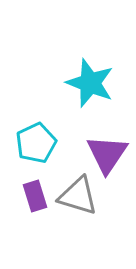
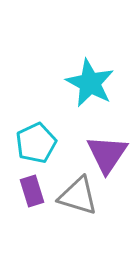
cyan star: rotated 6 degrees clockwise
purple rectangle: moved 3 px left, 5 px up
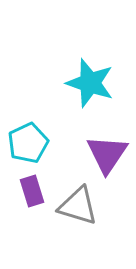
cyan star: rotated 9 degrees counterclockwise
cyan pentagon: moved 8 px left
gray triangle: moved 10 px down
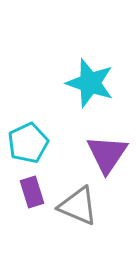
purple rectangle: moved 1 px down
gray triangle: rotated 6 degrees clockwise
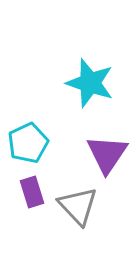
gray triangle: rotated 24 degrees clockwise
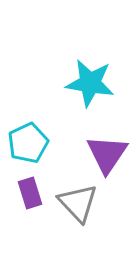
cyan star: rotated 9 degrees counterclockwise
purple rectangle: moved 2 px left, 1 px down
gray triangle: moved 3 px up
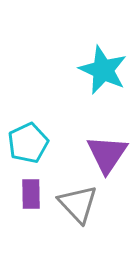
cyan star: moved 13 px right, 13 px up; rotated 15 degrees clockwise
purple rectangle: moved 1 px right, 1 px down; rotated 16 degrees clockwise
gray triangle: moved 1 px down
